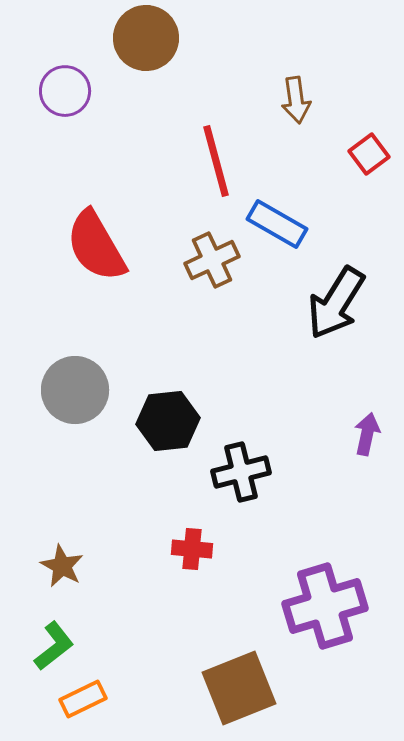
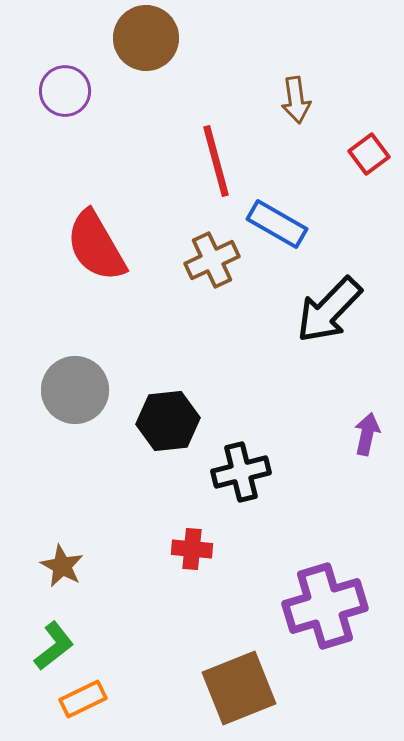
black arrow: moved 7 px left, 7 px down; rotated 12 degrees clockwise
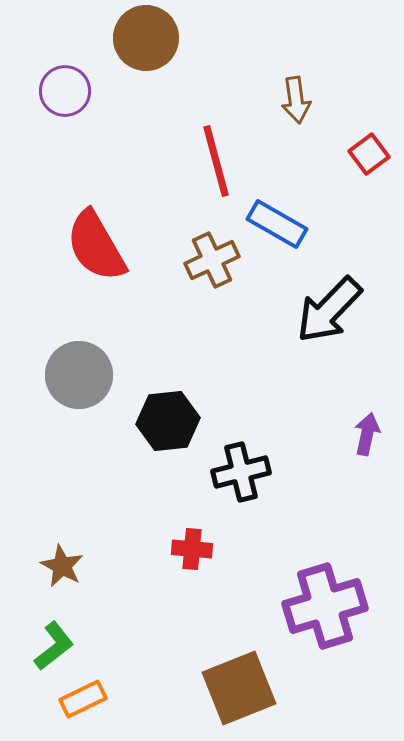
gray circle: moved 4 px right, 15 px up
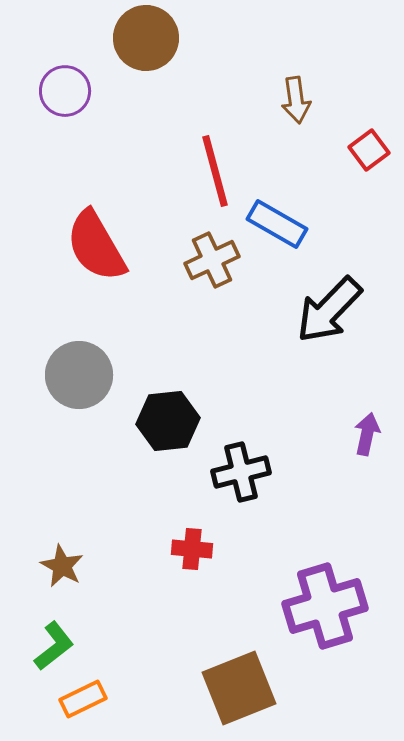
red square: moved 4 px up
red line: moved 1 px left, 10 px down
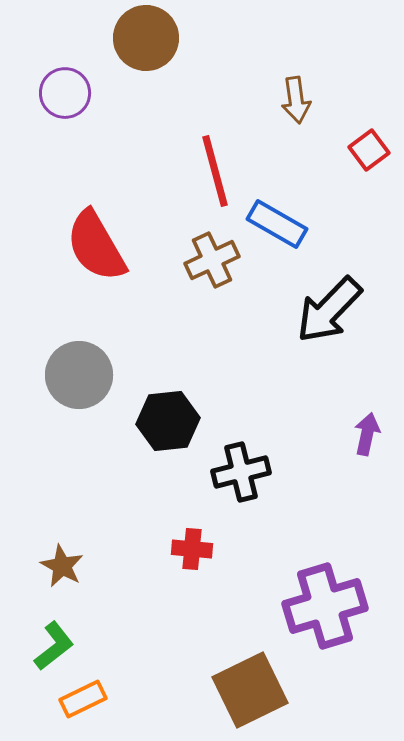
purple circle: moved 2 px down
brown square: moved 11 px right, 2 px down; rotated 4 degrees counterclockwise
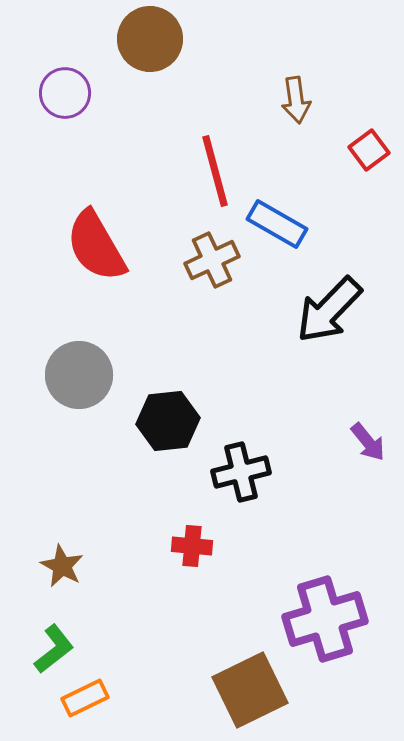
brown circle: moved 4 px right, 1 px down
purple arrow: moved 1 px right, 8 px down; rotated 129 degrees clockwise
red cross: moved 3 px up
purple cross: moved 13 px down
green L-shape: moved 3 px down
orange rectangle: moved 2 px right, 1 px up
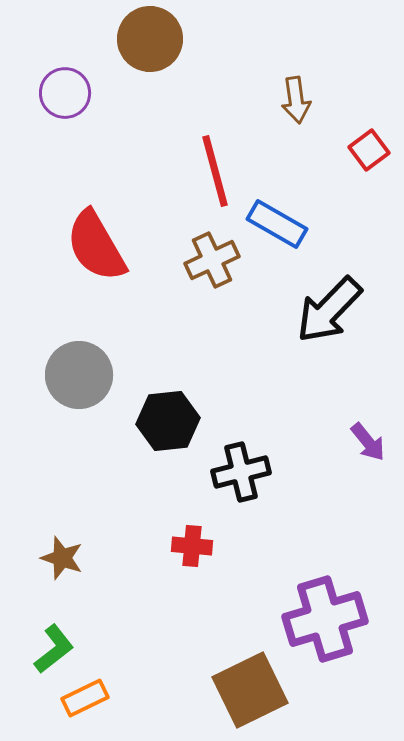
brown star: moved 8 px up; rotated 9 degrees counterclockwise
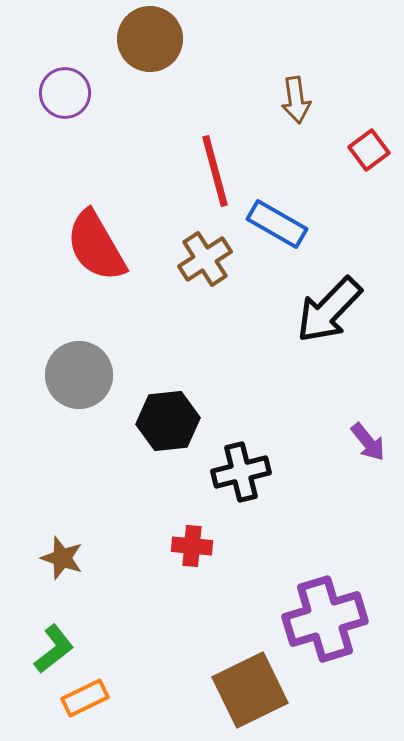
brown cross: moved 7 px left, 1 px up; rotated 8 degrees counterclockwise
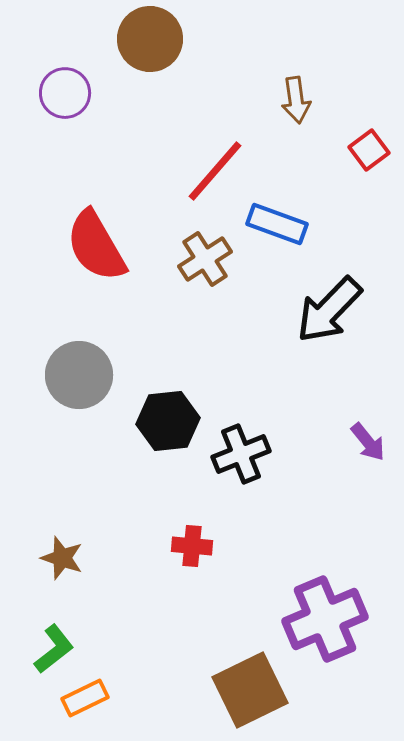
red line: rotated 56 degrees clockwise
blue rectangle: rotated 10 degrees counterclockwise
black cross: moved 18 px up; rotated 8 degrees counterclockwise
purple cross: rotated 6 degrees counterclockwise
